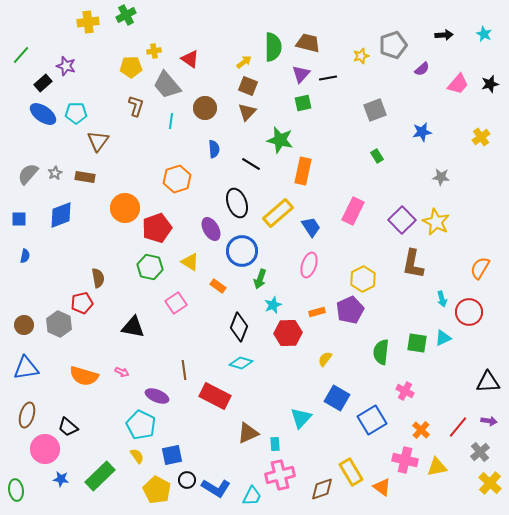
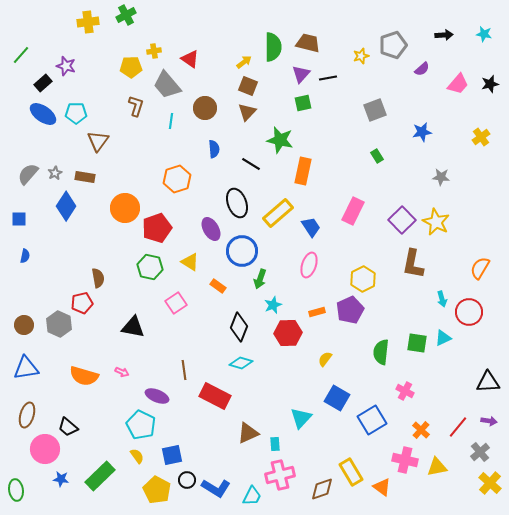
cyan star at (484, 34): rotated 14 degrees counterclockwise
blue diamond at (61, 215): moved 5 px right, 9 px up; rotated 36 degrees counterclockwise
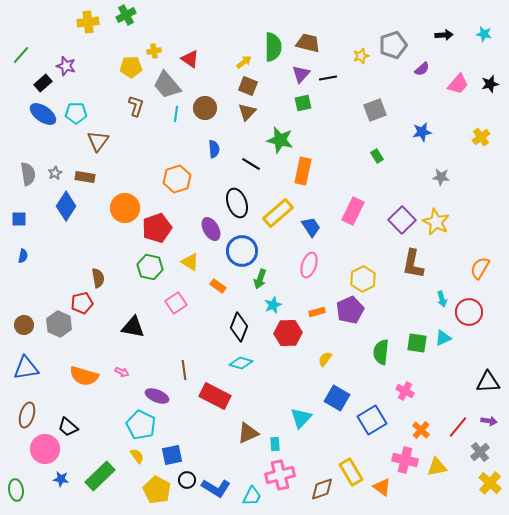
cyan line at (171, 121): moved 5 px right, 7 px up
gray semicircle at (28, 174): rotated 130 degrees clockwise
blue semicircle at (25, 256): moved 2 px left
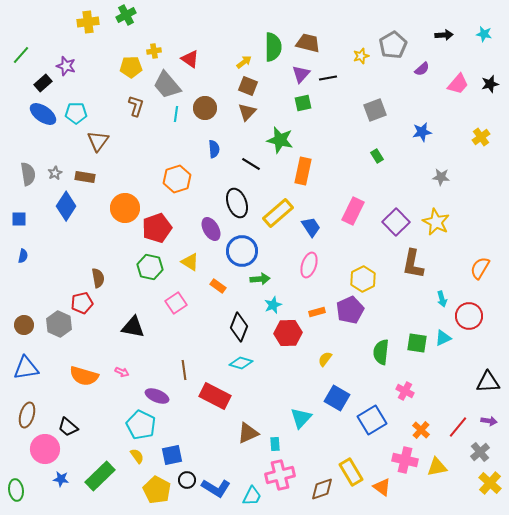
gray pentagon at (393, 45): rotated 12 degrees counterclockwise
purple square at (402, 220): moved 6 px left, 2 px down
green arrow at (260, 279): rotated 114 degrees counterclockwise
red circle at (469, 312): moved 4 px down
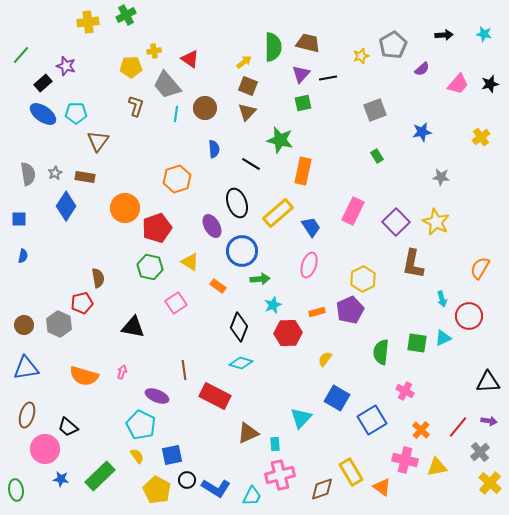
purple ellipse at (211, 229): moved 1 px right, 3 px up
pink arrow at (122, 372): rotated 96 degrees counterclockwise
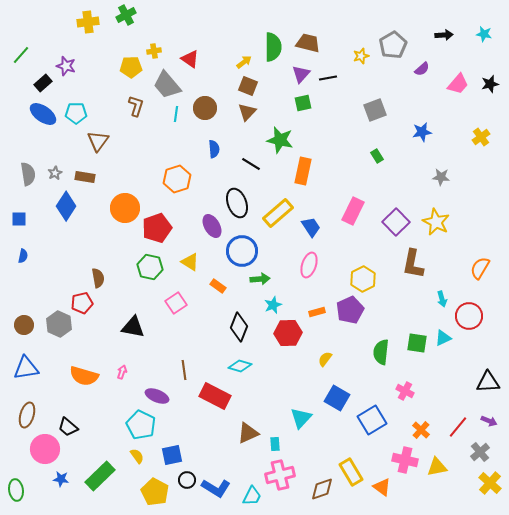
cyan diamond at (241, 363): moved 1 px left, 3 px down
purple arrow at (489, 421): rotated 14 degrees clockwise
yellow pentagon at (157, 490): moved 2 px left, 2 px down
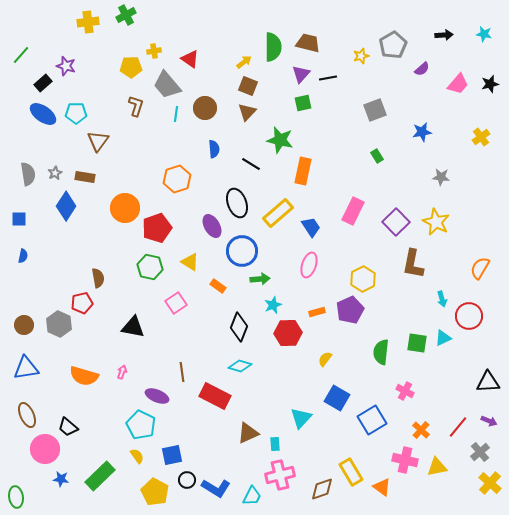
brown line at (184, 370): moved 2 px left, 2 px down
brown ellipse at (27, 415): rotated 40 degrees counterclockwise
green ellipse at (16, 490): moved 7 px down
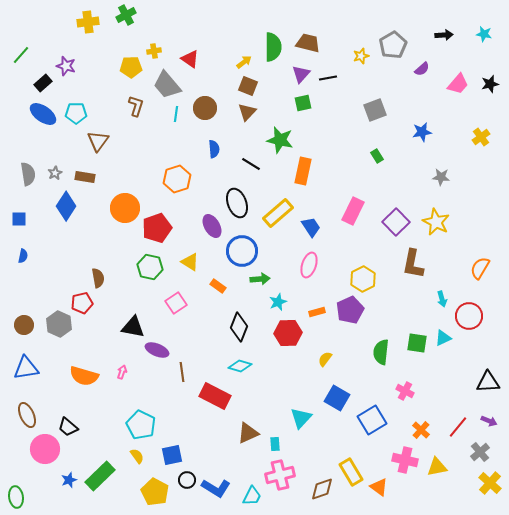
cyan star at (273, 305): moved 5 px right, 3 px up
purple ellipse at (157, 396): moved 46 px up
blue star at (61, 479): moved 8 px right, 1 px down; rotated 28 degrees counterclockwise
orange triangle at (382, 487): moved 3 px left
